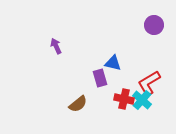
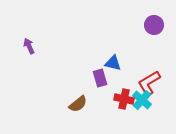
purple arrow: moved 27 px left
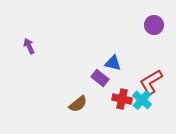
purple rectangle: rotated 36 degrees counterclockwise
red L-shape: moved 2 px right, 1 px up
red cross: moved 2 px left
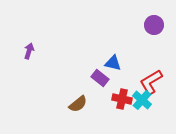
purple arrow: moved 5 px down; rotated 42 degrees clockwise
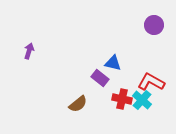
red L-shape: rotated 60 degrees clockwise
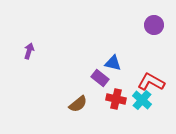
red cross: moved 6 px left
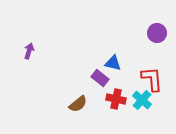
purple circle: moved 3 px right, 8 px down
red L-shape: moved 1 px right, 3 px up; rotated 56 degrees clockwise
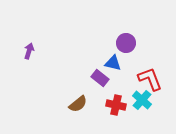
purple circle: moved 31 px left, 10 px down
red L-shape: moved 2 px left; rotated 16 degrees counterclockwise
red cross: moved 6 px down
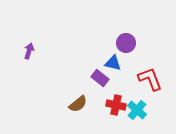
cyan cross: moved 5 px left, 10 px down
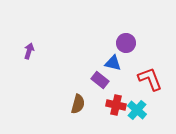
purple rectangle: moved 2 px down
brown semicircle: rotated 36 degrees counterclockwise
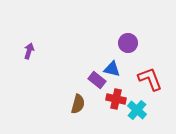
purple circle: moved 2 px right
blue triangle: moved 1 px left, 6 px down
purple rectangle: moved 3 px left
red cross: moved 6 px up
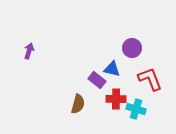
purple circle: moved 4 px right, 5 px down
red cross: rotated 12 degrees counterclockwise
cyan cross: moved 1 px left, 1 px up; rotated 24 degrees counterclockwise
